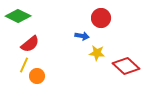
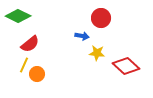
orange circle: moved 2 px up
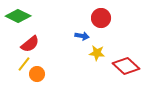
yellow line: moved 1 px up; rotated 14 degrees clockwise
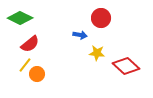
green diamond: moved 2 px right, 2 px down
blue arrow: moved 2 px left, 1 px up
yellow line: moved 1 px right, 1 px down
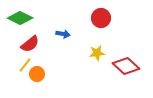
blue arrow: moved 17 px left, 1 px up
yellow star: rotated 14 degrees counterclockwise
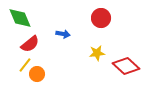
green diamond: rotated 40 degrees clockwise
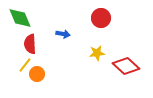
red semicircle: rotated 126 degrees clockwise
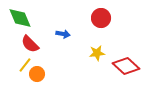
red semicircle: rotated 42 degrees counterclockwise
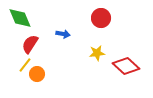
red semicircle: rotated 78 degrees clockwise
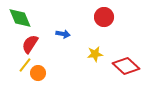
red circle: moved 3 px right, 1 px up
yellow star: moved 2 px left, 1 px down
orange circle: moved 1 px right, 1 px up
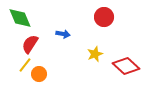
yellow star: rotated 14 degrees counterclockwise
orange circle: moved 1 px right, 1 px down
